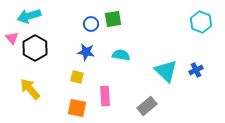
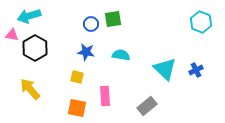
pink triangle: moved 3 px up; rotated 40 degrees counterclockwise
cyan triangle: moved 1 px left, 2 px up
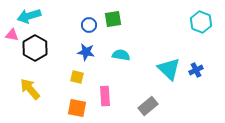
blue circle: moved 2 px left, 1 px down
cyan triangle: moved 4 px right
gray rectangle: moved 1 px right
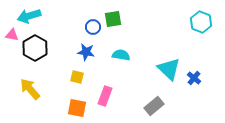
blue circle: moved 4 px right, 2 px down
blue cross: moved 2 px left, 8 px down; rotated 24 degrees counterclockwise
pink rectangle: rotated 24 degrees clockwise
gray rectangle: moved 6 px right
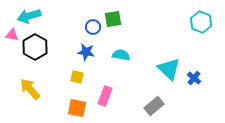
black hexagon: moved 1 px up
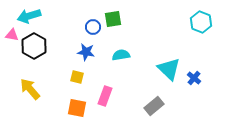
black hexagon: moved 1 px left, 1 px up
cyan semicircle: rotated 18 degrees counterclockwise
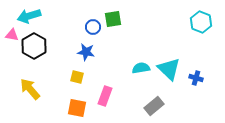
cyan semicircle: moved 20 px right, 13 px down
blue cross: moved 2 px right; rotated 24 degrees counterclockwise
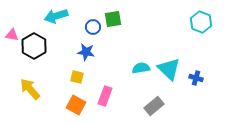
cyan arrow: moved 27 px right
orange square: moved 1 px left, 3 px up; rotated 18 degrees clockwise
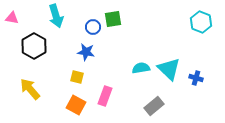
cyan arrow: rotated 90 degrees counterclockwise
pink triangle: moved 17 px up
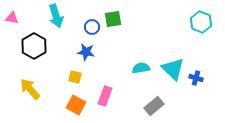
blue circle: moved 1 px left
cyan triangle: moved 4 px right
yellow square: moved 2 px left
